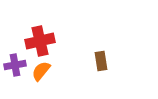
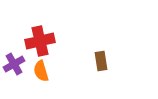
purple cross: moved 1 px left, 1 px up; rotated 20 degrees counterclockwise
orange semicircle: rotated 55 degrees counterclockwise
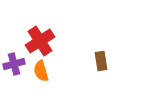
red cross: rotated 20 degrees counterclockwise
purple cross: rotated 15 degrees clockwise
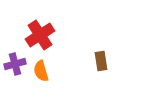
red cross: moved 6 px up
purple cross: moved 1 px right
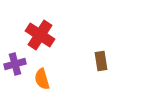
red cross: rotated 24 degrees counterclockwise
orange semicircle: moved 1 px right, 8 px down
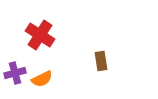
purple cross: moved 9 px down
orange semicircle: rotated 100 degrees counterclockwise
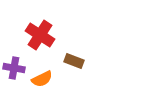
brown rectangle: moved 27 px left; rotated 60 degrees counterclockwise
purple cross: moved 1 px left, 5 px up; rotated 25 degrees clockwise
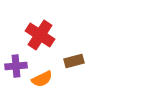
brown rectangle: rotated 36 degrees counterclockwise
purple cross: moved 2 px right, 2 px up; rotated 15 degrees counterclockwise
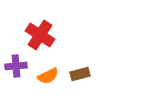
brown rectangle: moved 6 px right, 13 px down
orange semicircle: moved 6 px right, 3 px up
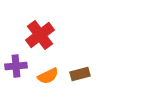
red cross: rotated 20 degrees clockwise
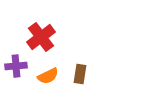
red cross: moved 1 px right, 2 px down
brown rectangle: rotated 66 degrees counterclockwise
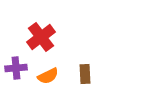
purple cross: moved 2 px down
brown rectangle: moved 5 px right; rotated 12 degrees counterclockwise
